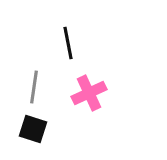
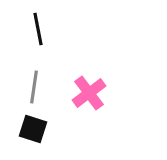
black line: moved 30 px left, 14 px up
pink cross: rotated 12 degrees counterclockwise
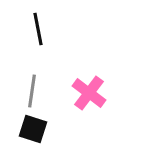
gray line: moved 2 px left, 4 px down
pink cross: rotated 16 degrees counterclockwise
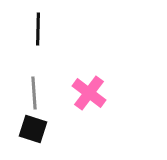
black line: rotated 12 degrees clockwise
gray line: moved 2 px right, 2 px down; rotated 12 degrees counterclockwise
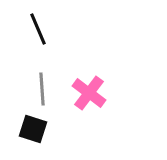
black line: rotated 24 degrees counterclockwise
gray line: moved 8 px right, 4 px up
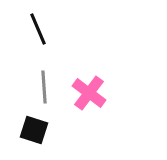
gray line: moved 2 px right, 2 px up
black square: moved 1 px right, 1 px down
